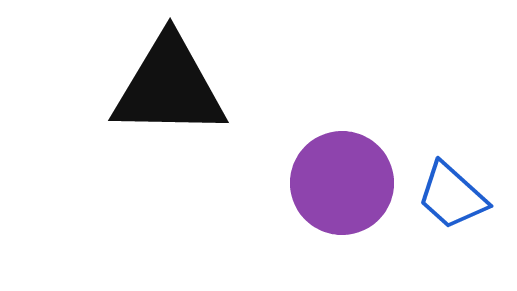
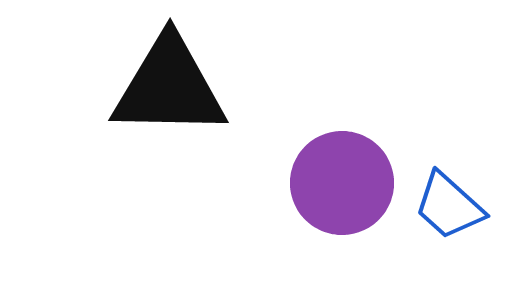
blue trapezoid: moved 3 px left, 10 px down
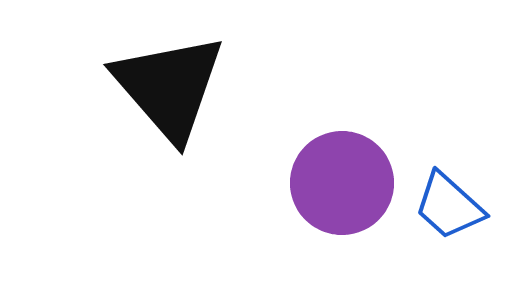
black triangle: rotated 48 degrees clockwise
